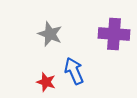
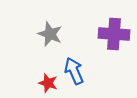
red star: moved 2 px right, 1 px down
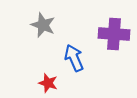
gray star: moved 7 px left, 9 px up
blue arrow: moved 13 px up
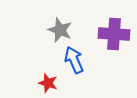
gray star: moved 17 px right, 5 px down
blue arrow: moved 2 px down
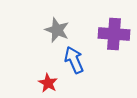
gray star: moved 3 px left
red star: rotated 12 degrees clockwise
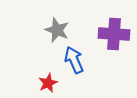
red star: rotated 18 degrees clockwise
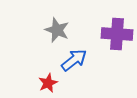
purple cross: moved 3 px right
blue arrow: rotated 76 degrees clockwise
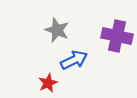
purple cross: moved 2 px down; rotated 8 degrees clockwise
blue arrow: rotated 12 degrees clockwise
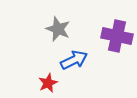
gray star: moved 1 px right, 1 px up
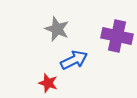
gray star: moved 1 px left
red star: rotated 30 degrees counterclockwise
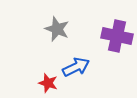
blue arrow: moved 2 px right, 7 px down
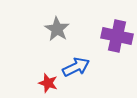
gray star: rotated 10 degrees clockwise
